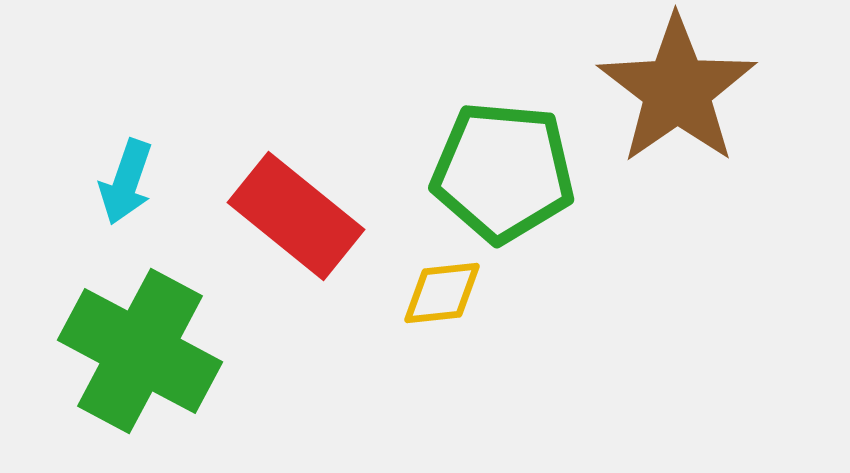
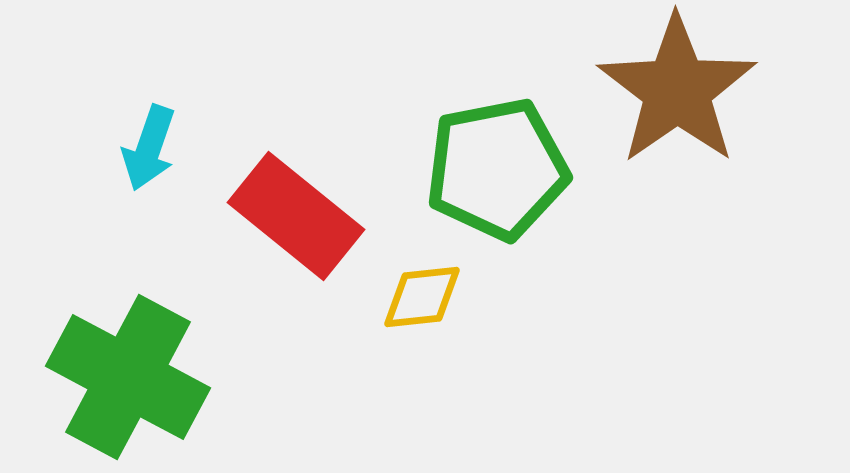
green pentagon: moved 6 px left, 3 px up; rotated 16 degrees counterclockwise
cyan arrow: moved 23 px right, 34 px up
yellow diamond: moved 20 px left, 4 px down
green cross: moved 12 px left, 26 px down
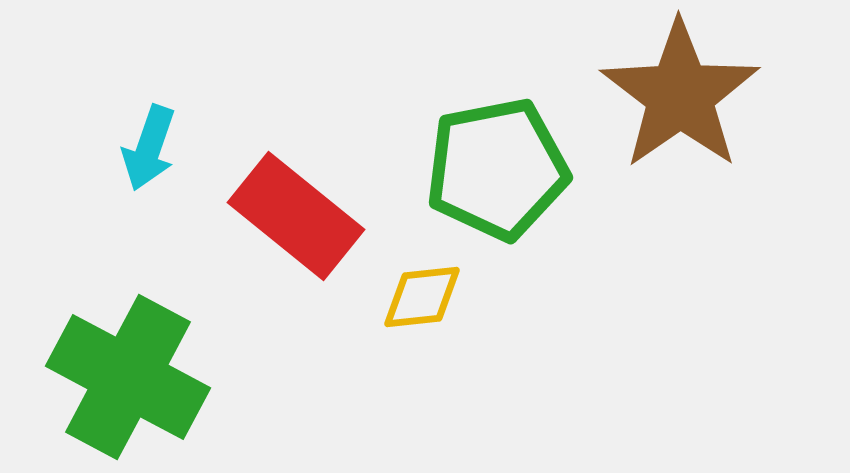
brown star: moved 3 px right, 5 px down
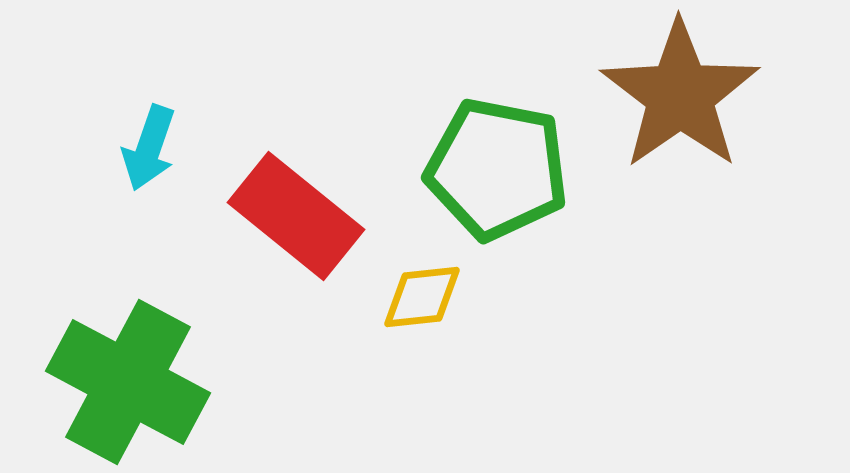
green pentagon: rotated 22 degrees clockwise
green cross: moved 5 px down
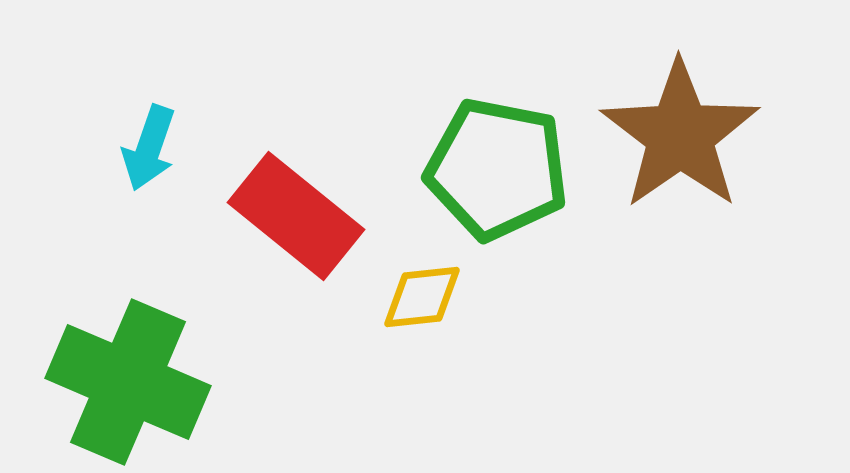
brown star: moved 40 px down
green cross: rotated 5 degrees counterclockwise
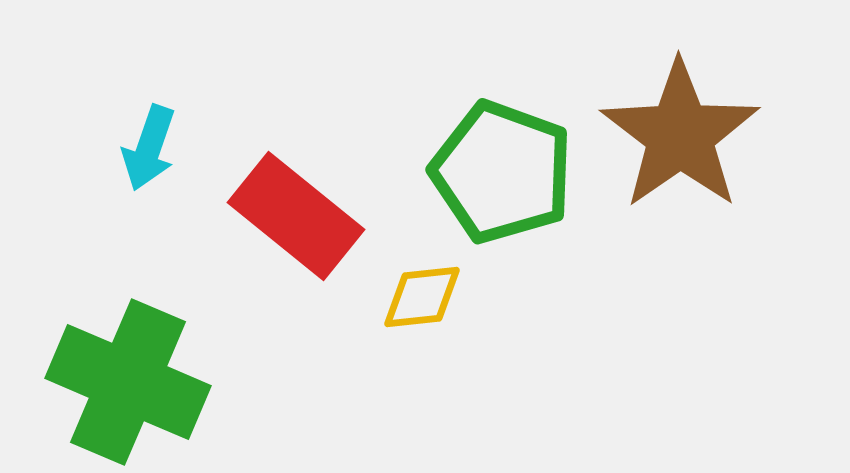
green pentagon: moved 5 px right, 3 px down; rotated 9 degrees clockwise
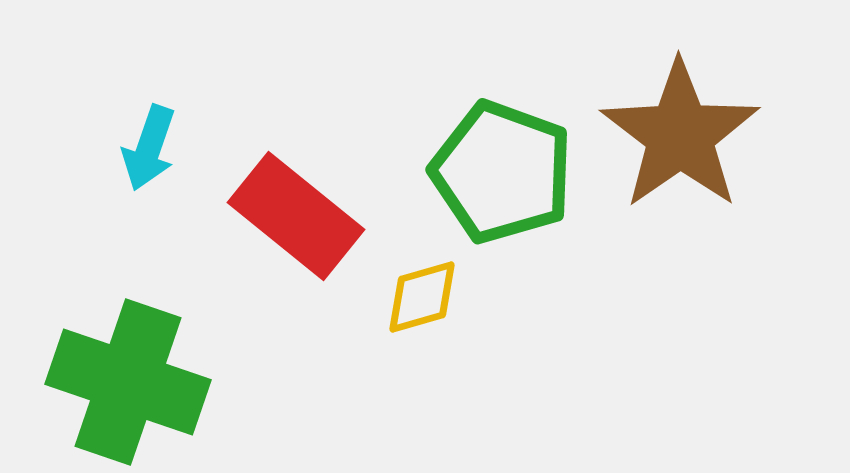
yellow diamond: rotated 10 degrees counterclockwise
green cross: rotated 4 degrees counterclockwise
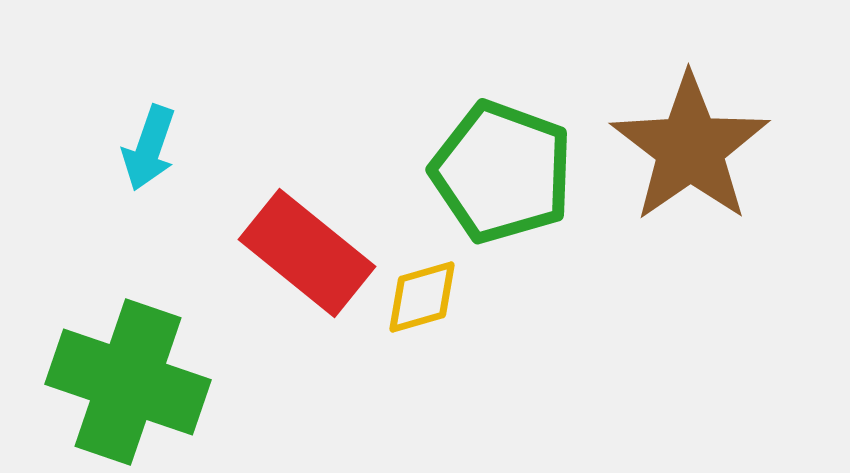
brown star: moved 10 px right, 13 px down
red rectangle: moved 11 px right, 37 px down
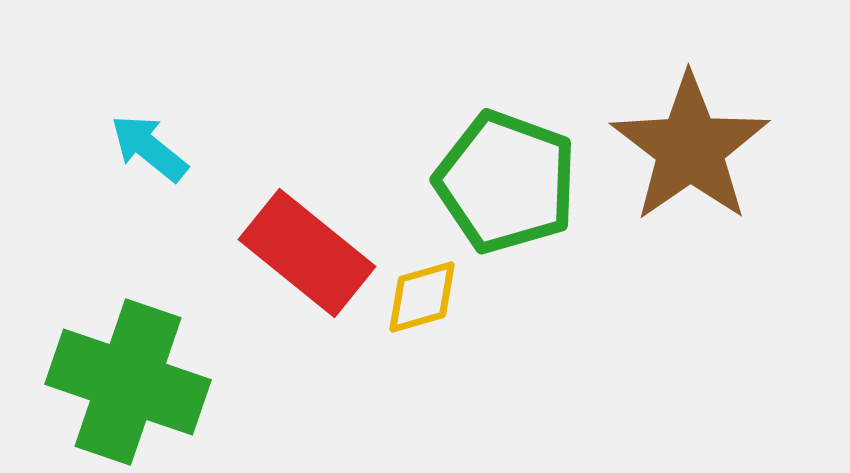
cyan arrow: rotated 110 degrees clockwise
green pentagon: moved 4 px right, 10 px down
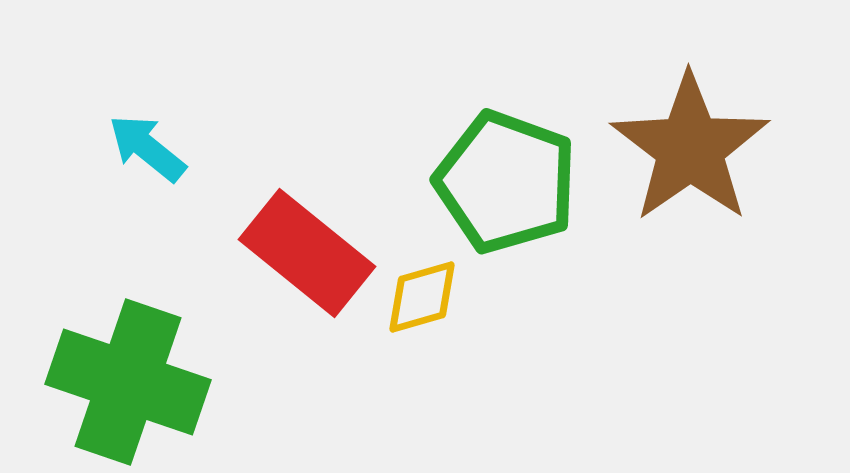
cyan arrow: moved 2 px left
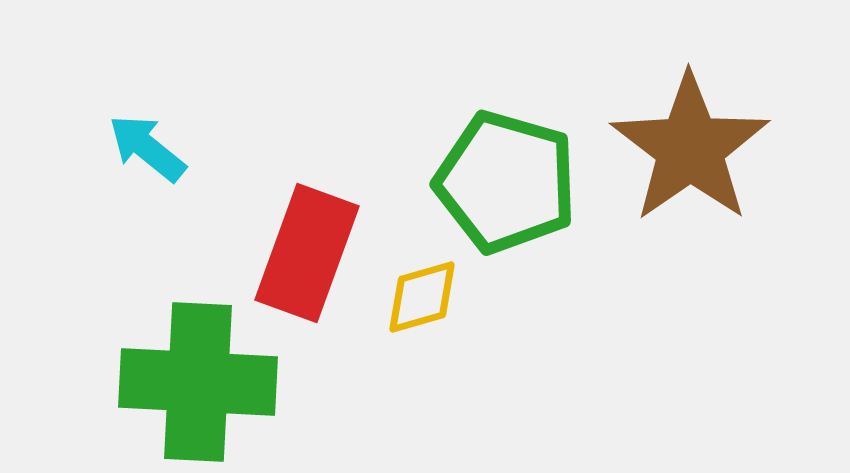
green pentagon: rotated 4 degrees counterclockwise
red rectangle: rotated 71 degrees clockwise
green cross: moved 70 px right; rotated 16 degrees counterclockwise
